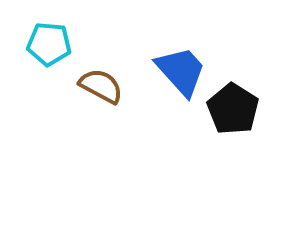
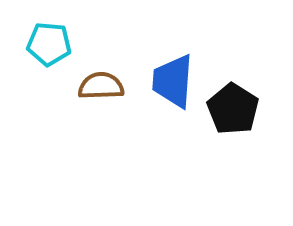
blue trapezoid: moved 8 px left, 10 px down; rotated 134 degrees counterclockwise
brown semicircle: rotated 30 degrees counterclockwise
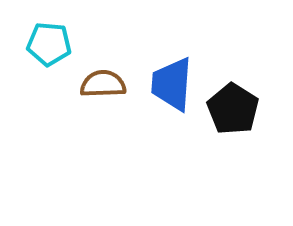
blue trapezoid: moved 1 px left, 3 px down
brown semicircle: moved 2 px right, 2 px up
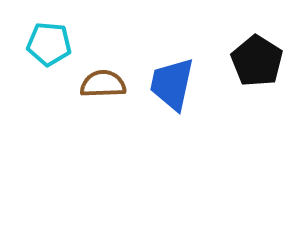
blue trapezoid: rotated 8 degrees clockwise
black pentagon: moved 24 px right, 48 px up
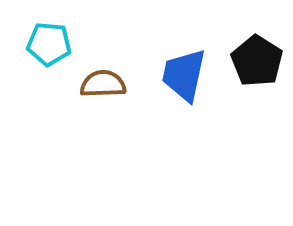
blue trapezoid: moved 12 px right, 9 px up
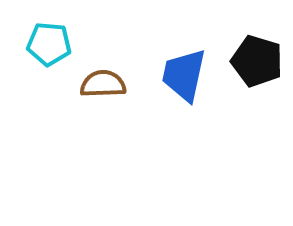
black pentagon: rotated 15 degrees counterclockwise
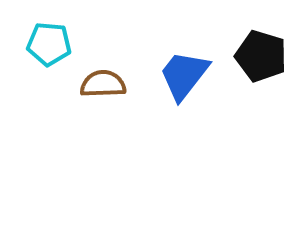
black pentagon: moved 4 px right, 5 px up
blue trapezoid: rotated 26 degrees clockwise
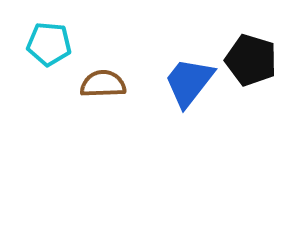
black pentagon: moved 10 px left, 4 px down
blue trapezoid: moved 5 px right, 7 px down
